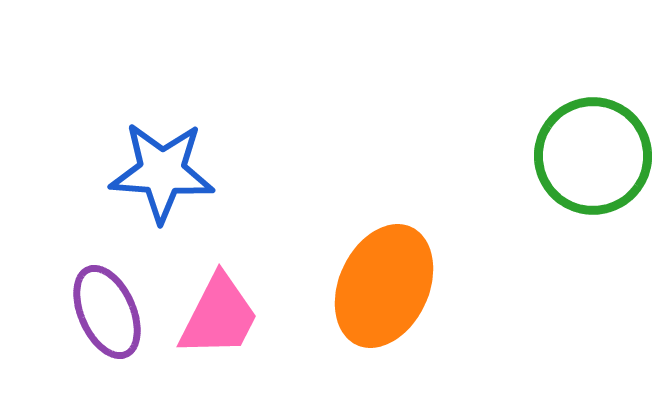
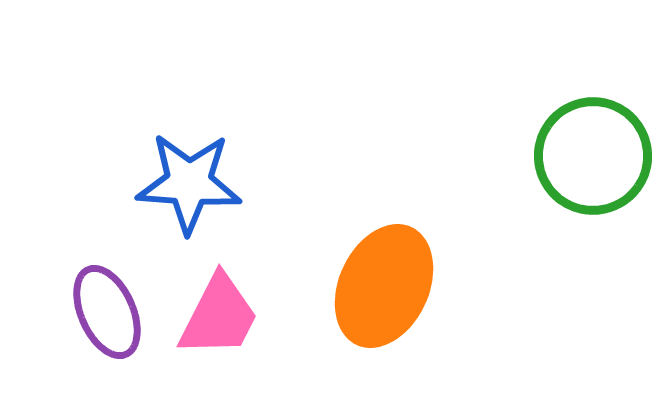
blue star: moved 27 px right, 11 px down
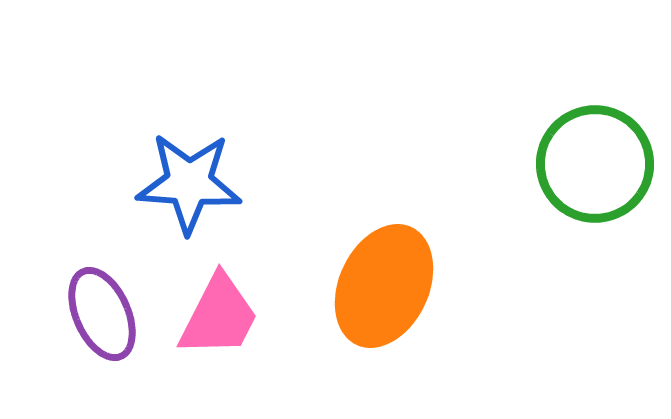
green circle: moved 2 px right, 8 px down
purple ellipse: moved 5 px left, 2 px down
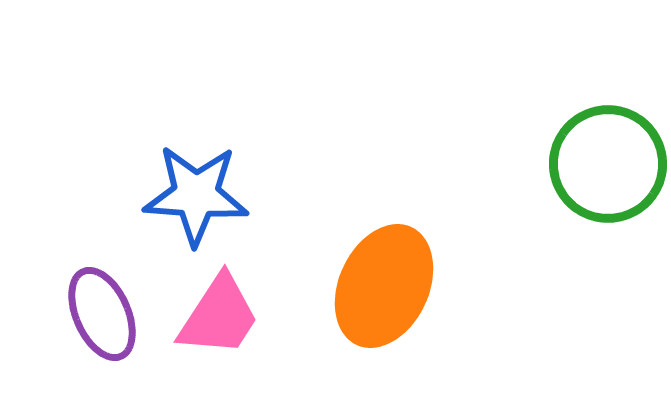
green circle: moved 13 px right
blue star: moved 7 px right, 12 px down
pink trapezoid: rotated 6 degrees clockwise
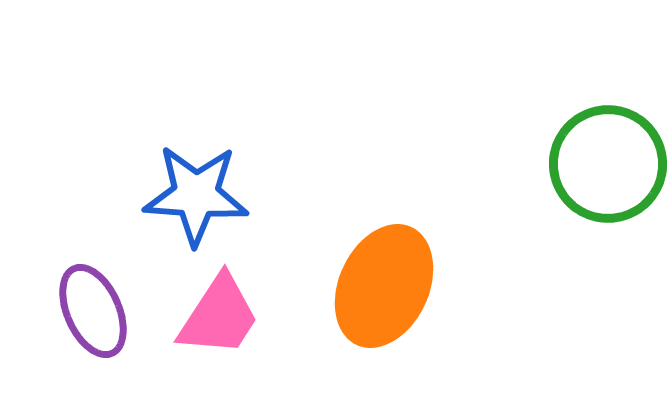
purple ellipse: moved 9 px left, 3 px up
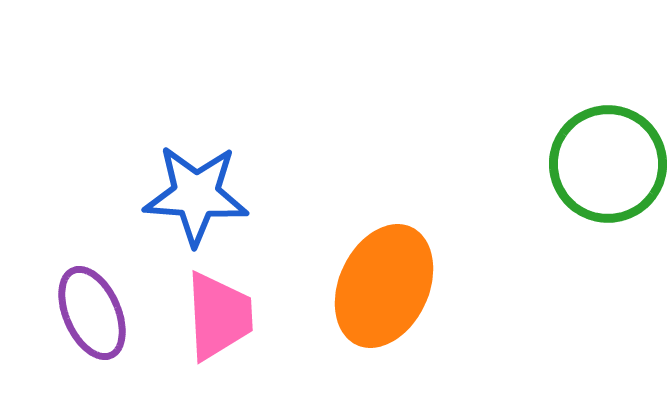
purple ellipse: moved 1 px left, 2 px down
pink trapezoid: rotated 36 degrees counterclockwise
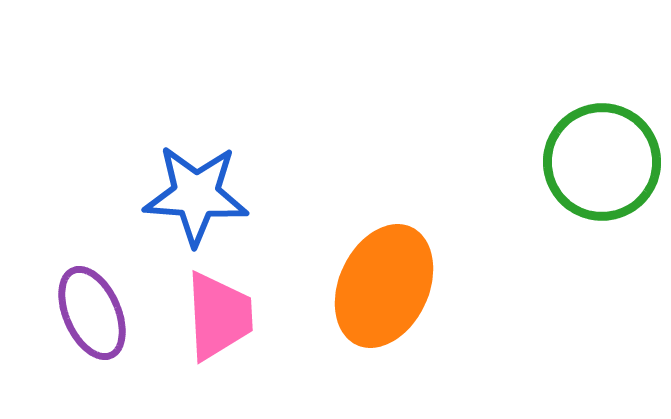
green circle: moved 6 px left, 2 px up
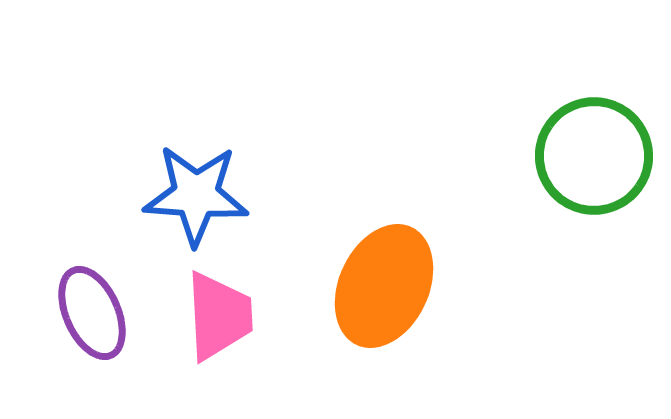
green circle: moved 8 px left, 6 px up
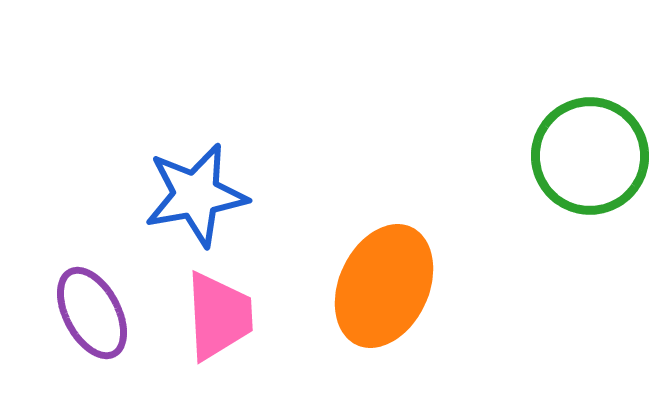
green circle: moved 4 px left
blue star: rotated 14 degrees counterclockwise
purple ellipse: rotated 4 degrees counterclockwise
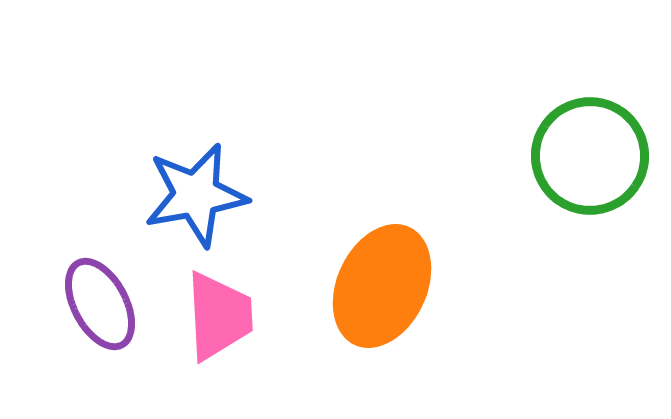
orange ellipse: moved 2 px left
purple ellipse: moved 8 px right, 9 px up
